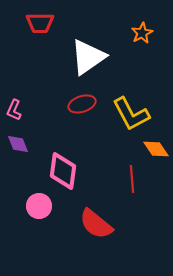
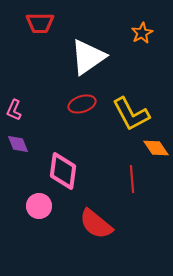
orange diamond: moved 1 px up
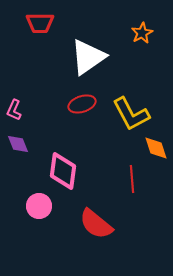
orange diamond: rotated 16 degrees clockwise
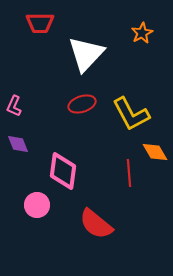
white triangle: moved 2 px left, 3 px up; rotated 12 degrees counterclockwise
pink L-shape: moved 4 px up
orange diamond: moved 1 px left, 4 px down; rotated 12 degrees counterclockwise
red line: moved 3 px left, 6 px up
pink circle: moved 2 px left, 1 px up
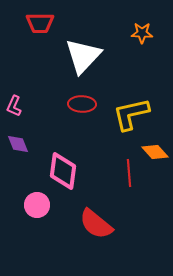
orange star: rotated 30 degrees clockwise
white triangle: moved 3 px left, 2 px down
red ellipse: rotated 20 degrees clockwise
yellow L-shape: rotated 105 degrees clockwise
orange diamond: rotated 12 degrees counterclockwise
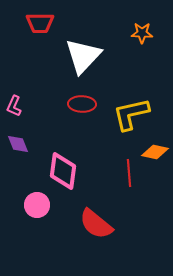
orange diamond: rotated 36 degrees counterclockwise
